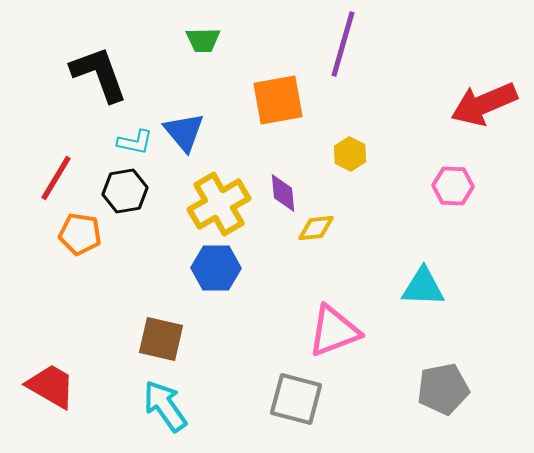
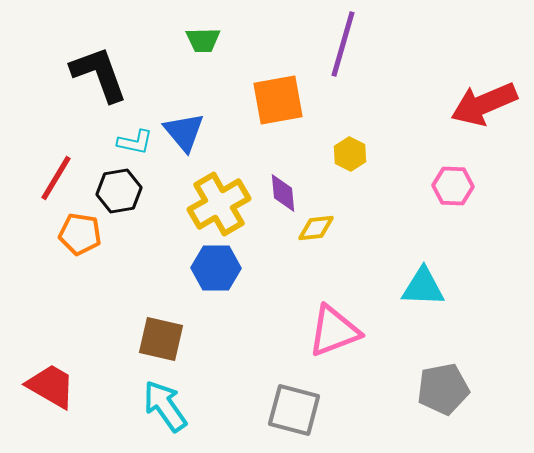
black hexagon: moved 6 px left
gray square: moved 2 px left, 11 px down
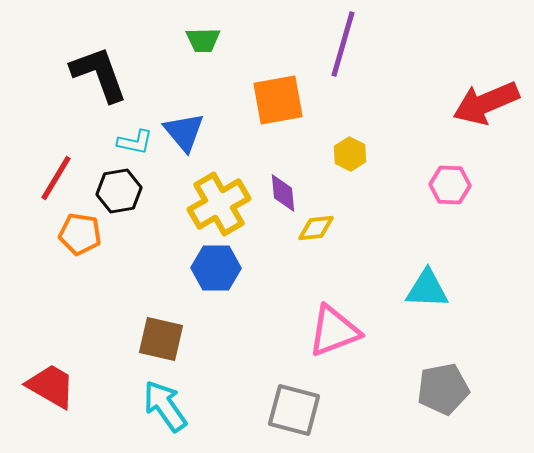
red arrow: moved 2 px right, 1 px up
pink hexagon: moved 3 px left, 1 px up
cyan triangle: moved 4 px right, 2 px down
